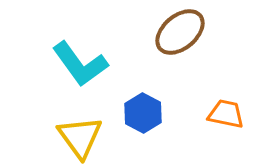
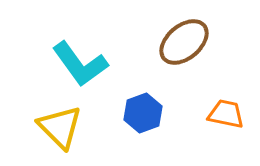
brown ellipse: moved 4 px right, 10 px down
blue hexagon: rotated 12 degrees clockwise
yellow triangle: moved 20 px left, 10 px up; rotated 9 degrees counterclockwise
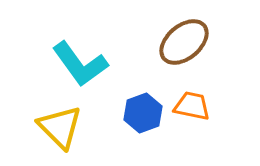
orange trapezoid: moved 34 px left, 8 px up
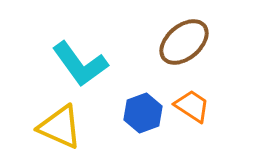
orange trapezoid: rotated 21 degrees clockwise
yellow triangle: rotated 21 degrees counterclockwise
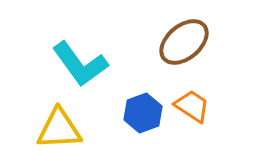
yellow triangle: moved 1 px left, 2 px down; rotated 27 degrees counterclockwise
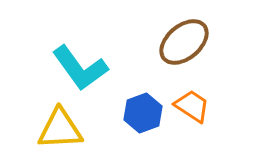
cyan L-shape: moved 4 px down
yellow triangle: moved 1 px right
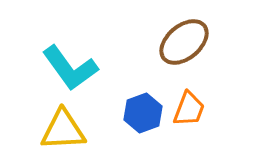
cyan L-shape: moved 10 px left
orange trapezoid: moved 3 px left, 3 px down; rotated 78 degrees clockwise
yellow triangle: moved 3 px right, 1 px down
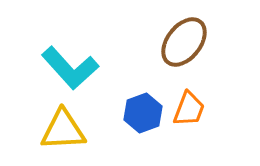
brown ellipse: rotated 12 degrees counterclockwise
cyan L-shape: rotated 6 degrees counterclockwise
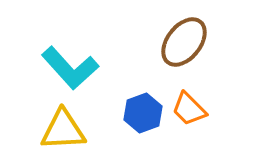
orange trapezoid: rotated 114 degrees clockwise
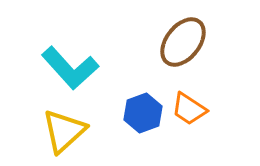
brown ellipse: moved 1 px left
orange trapezoid: rotated 12 degrees counterclockwise
yellow triangle: moved 1 px right, 1 px down; rotated 39 degrees counterclockwise
